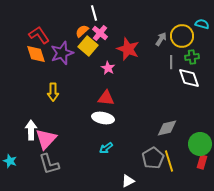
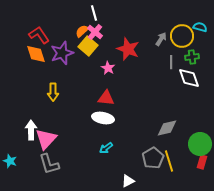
cyan semicircle: moved 2 px left, 3 px down
pink cross: moved 5 px left, 1 px up
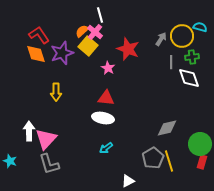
white line: moved 6 px right, 2 px down
yellow arrow: moved 3 px right
white arrow: moved 2 px left, 1 px down
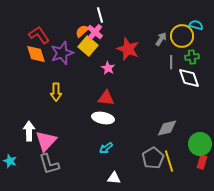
cyan semicircle: moved 4 px left, 2 px up
pink triangle: moved 2 px down
white triangle: moved 14 px left, 3 px up; rotated 32 degrees clockwise
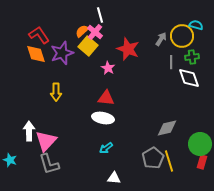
cyan star: moved 1 px up
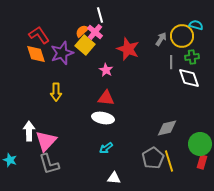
yellow square: moved 3 px left, 1 px up
pink star: moved 2 px left, 2 px down
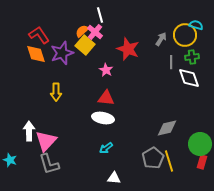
yellow circle: moved 3 px right, 1 px up
